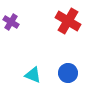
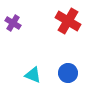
purple cross: moved 2 px right, 1 px down
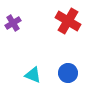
purple cross: rotated 28 degrees clockwise
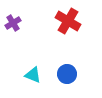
blue circle: moved 1 px left, 1 px down
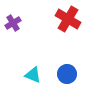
red cross: moved 2 px up
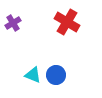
red cross: moved 1 px left, 3 px down
blue circle: moved 11 px left, 1 px down
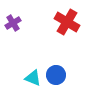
cyan triangle: moved 3 px down
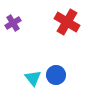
cyan triangle: rotated 30 degrees clockwise
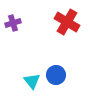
purple cross: rotated 14 degrees clockwise
cyan triangle: moved 1 px left, 3 px down
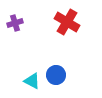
purple cross: moved 2 px right
cyan triangle: rotated 24 degrees counterclockwise
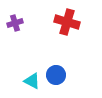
red cross: rotated 15 degrees counterclockwise
